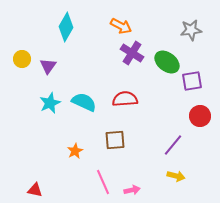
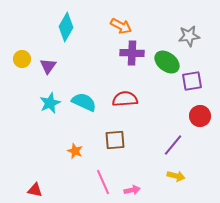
gray star: moved 2 px left, 6 px down
purple cross: rotated 30 degrees counterclockwise
orange star: rotated 21 degrees counterclockwise
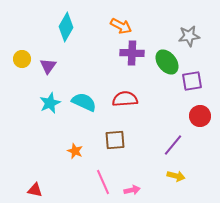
green ellipse: rotated 15 degrees clockwise
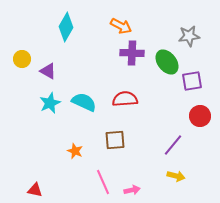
purple triangle: moved 5 px down; rotated 36 degrees counterclockwise
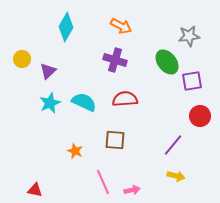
purple cross: moved 17 px left, 7 px down; rotated 15 degrees clockwise
purple triangle: rotated 48 degrees clockwise
brown square: rotated 10 degrees clockwise
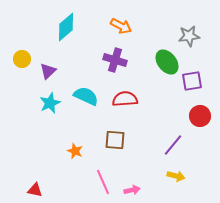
cyan diamond: rotated 20 degrees clockwise
cyan semicircle: moved 2 px right, 6 px up
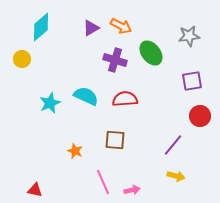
cyan diamond: moved 25 px left
green ellipse: moved 16 px left, 9 px up
purple triangle: moved 43 px right, 43 px up; rotated 12 degrees clockwise
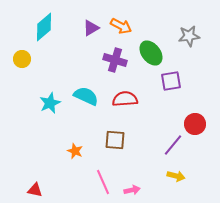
cyan diamond: moved 3 px right
purple square: moved 21 px left
red circle: moved 5 px left, 8 px down
